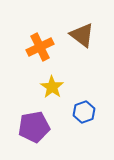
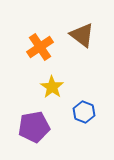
orange cross: rotated 8 degrees counterclockwise
blue hexagon: rotated 20 degrees counterclockwise
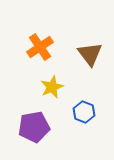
brown triangle: moved 8 px right, 19 px down; rotated 16 degrees clockwise
yellow star: rotated 15 degrees clockwise
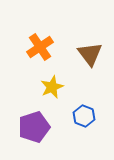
blue hexagon: moved 4 px down
purple pentagon: rotated 8 degrees counterclockwise
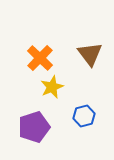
orange cross: moved 11 px down; rotated 12 degrees counterclockwise
blue hexagon: rotated 25 degrees clockwise
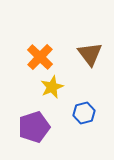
orange cross: moved 1 px up
blue hexagon: moved 3 px up
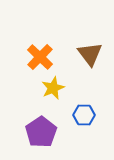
yellow star: moved 1 px right, 1 px down
blue hexagon: moved 2 px down; rotated 15 degrees clockwise
purple pentagon: moved 7 px right, 5 px down; rotated 16 degrees counterclockwise
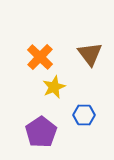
yellow star: moved 1 px right, 1 px up
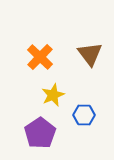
yellow star: moved 1 px left, 8 px down
purple pentagon: moved 1 px left, 1 px down
